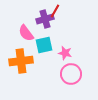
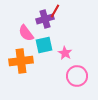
pink star: rotated 16 degrees clockwise
pink circle: moved 6 px right, 2 px down
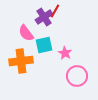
purple cross: moved 1 px left, 2 px up; rotated 18 degrees counterclockwise
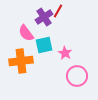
red line: moved 3 px right
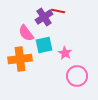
red line: rotated 72 degrees clockwise
orange cross: moved 1 px left, 2 px up
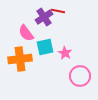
cyan square: moved 1 px right, 2 px down
pink circle: moved 3 px right
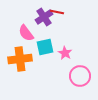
red line: moved 1 px left, 1 px down
